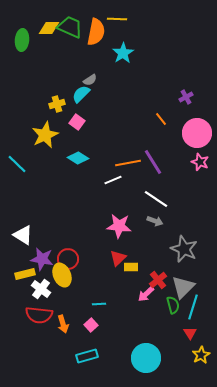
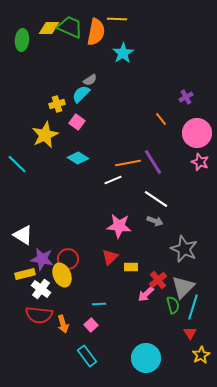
red triangle at (118, 258): moved 8 px left, 1 px up
cyan rectangle at (87, 356): rotated 70 degrees clockwise
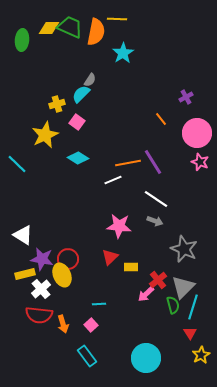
gray semicircle at (90, 80): rotated 24 degrees counterclockwise
white cross at (41, 289): rotated 12 degrees clockwise
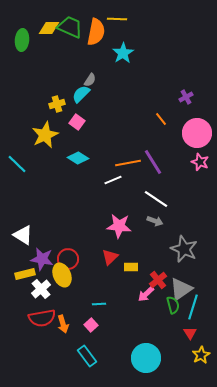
gray triangle at (183, 287): moved 2 px left, 2 px down; rotated 10 degrees clockwise
red semicircle at (39, 315): moved 3 px right, 3 px down; rotated 16 degrees counterclockwise
